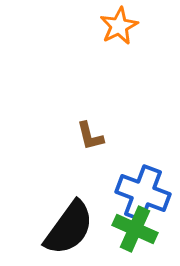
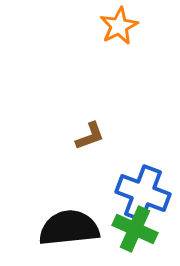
brown L-shape: rotated 96 degrees counterclockwise
black semicircle: rotated 132 degrees counterclockwise
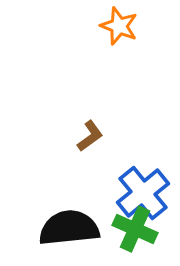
orange star: rotated 24 degrees counterclockwise
brown L-shape: rotated 16 degrees counterclockwise
blue cross: rotated 30 degrees clockwise
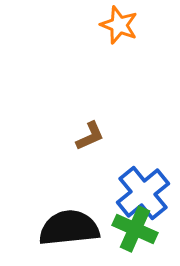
orange star: moved 1 px up
brown L-shape: rotated 12 degrees clockwise
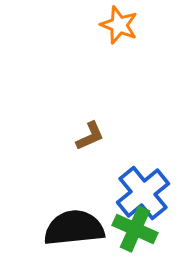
black semicircle: moved 5 px right
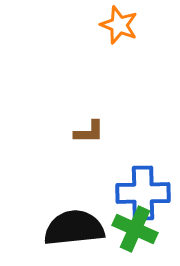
brown L-shape: moved 1 px left, 4 px up; rotated 24 degrees clockwise
blue cross: rotated 38 degrees clockwise
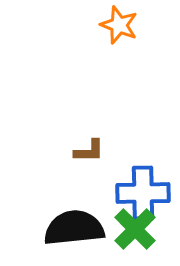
brown L-shape: moved 19 px down
green cross: rotated 21 degrees clockwise
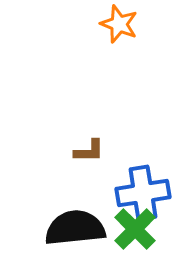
orange star: moved 1 px up
blue cross: rotated 8 degrees counterclockwise
black semicircle: moved 1 px right
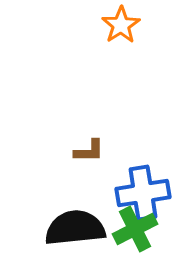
orange star: moved 2 px right, 1 px down; rotated 18 degrees clockwise
green cross: rotated 18 degrees clockwise
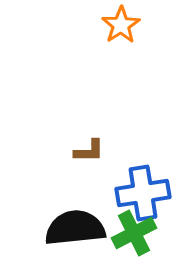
green cross: moved 1 px left, 4 px down
